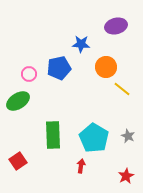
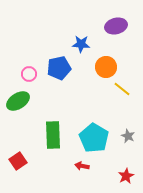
red arrow: moved 1 px right; rotated 88 degrees counterclockwise
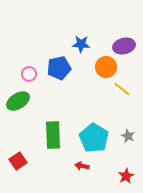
purple ellipse: moved 8 px right, 20 px down
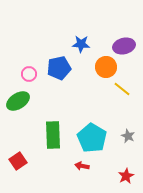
cyan pentagon: moved 2 px left
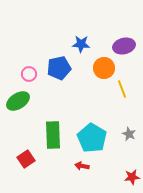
orange circle: moved 2 px left, 1 px down
yellow line: rotated 30 degrees clockwise
gray star: moved 1 px right, 2 px up
red square: moved 8 px right, 2 px up
red star: moved 6 px right, 1 px down; rotated 21 degrees clockwise
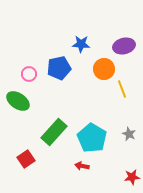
orange circle: moved 1 px down
green ellipse: rotated 65 degrees clockwise
green rectangle: moved 1 px right, 3 px up; rotated 44 degrees clockwise
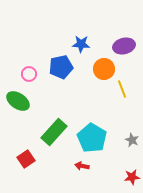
blue pentagon: moved 2 px right, 1 px up
gray star: moved 3 px right, 6 px down
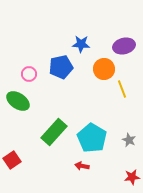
gray star: moved 3 px left
red square: moved 14 px left, 1 px down
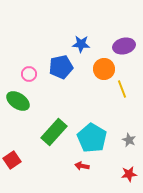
red star: moved 3 px left, 3 px up
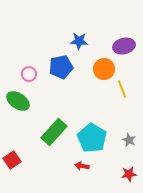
blue star: moved 2 px left, 3 px up
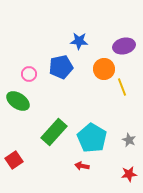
yellow line: moved 2 px up
red square: moved 2 px right
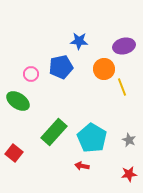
pink circle: moved 2 px right
red square: moved 7 px up; rotated 18 degrees counterclockwise
